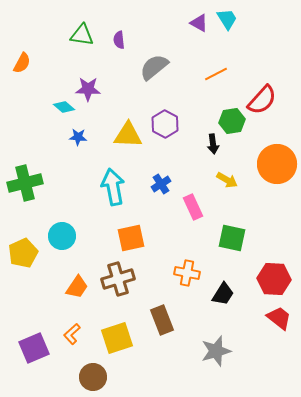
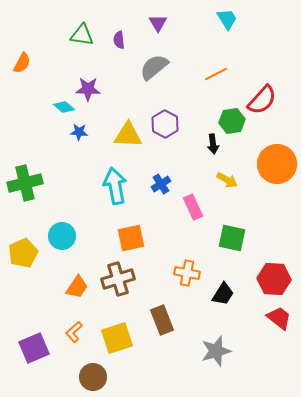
purple triangle: moved 41 px left; rotated 30 degrees clockwise
blue star: moved 1 px right, 5 px up
cyan arrow: moved 2 px right, 1 px up
orange L-shape: moved 2 px right, 2 px up
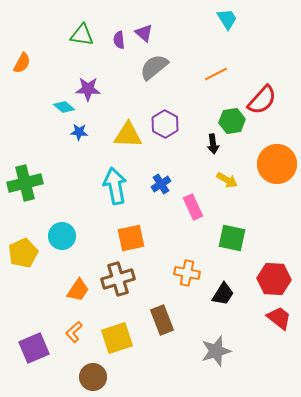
purple triangle: moved 14 px left, 10 px down; rotated 18 degrees counterclockwise
orange trapezoid: moved 1 px right, 3 px down
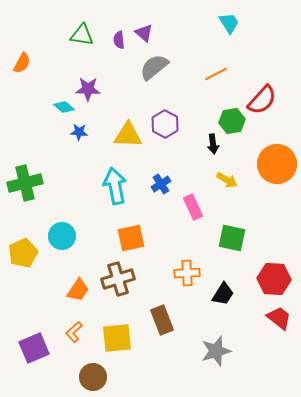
cyan trapezoid: moved 2 px right, 4 px down
orange cross: rotated 15 degrees counterclockwise
yellow square: rotated 12 degrees clockwise
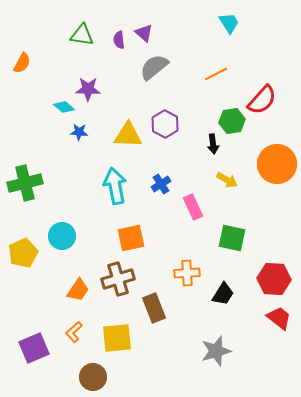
brown rectangle: moved 8 px left, 12 px up
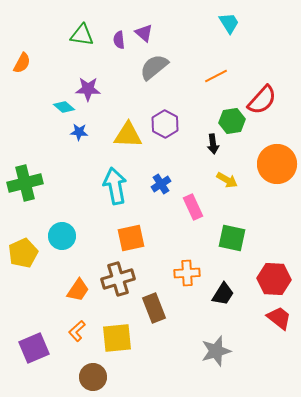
orange line: moved 2 px down
orange L-shape: moved 3 px right, 1 px up
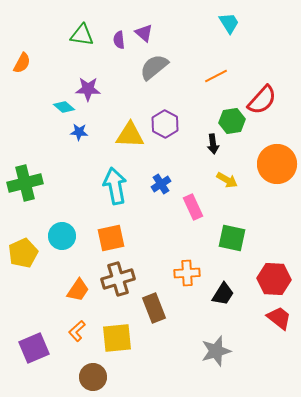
yellow triangle: moved 2 px right
orange square: moved 20 px left
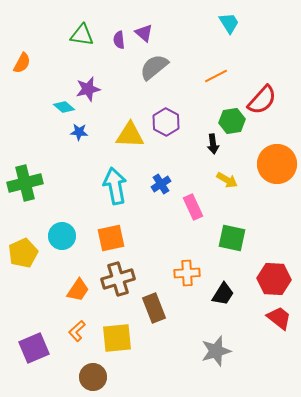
purple star: rotated 15 degrees counterclockwise
purple hexagon: moved 1 px right, 2 px up
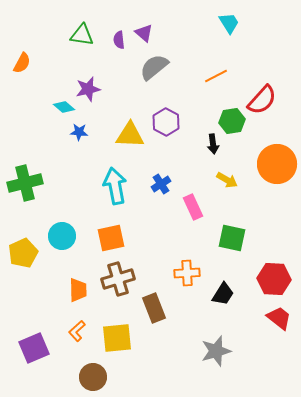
orange trapezoid: rotated 35 degrees counterclockwise
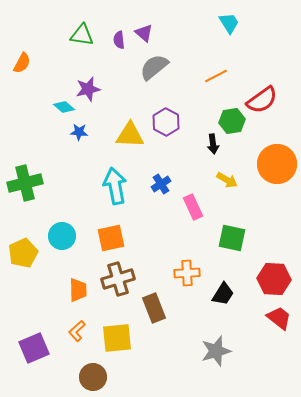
red semicircle: rotated 12 degrees clockwise
